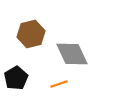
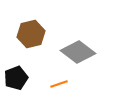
gray diamond: moved 6 px right, 2 px up; rotated 28 degrees counterclockwise
black pentagon: rotated 10 degrees clockwise
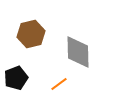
gray diamond: rotated 52 degrees clockwise
orange line: rotated 18 degrees counterclockwise
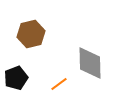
gray diamond: moved 12 px right, 11 px down
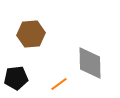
brown hexagon: rotated 8 degrees clockwise
black pentagon: rotated 15 degrees clockwise
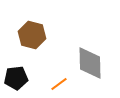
brown hexagon: moved 1 px right, 1 px down; rotated 20 degrees clockwise
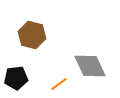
gray diamond: moved 3 px down; rotated 24 degrees counterclockwise
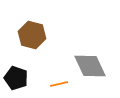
black pentagon: rotated 25 degrees clockwise
orange line: rotated 24 degrees clockwise
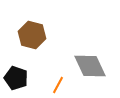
orange line: moved 1 px left, 1 px down; rotated 48 degrees counterclockwise
